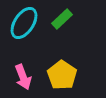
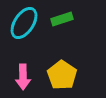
green rectangle: rotated 25 degrees clockwise
pink arrow: rotated 20 degrees clockwise
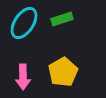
yellow pentagon: moved 1 px right, 3 px up; rotated 8 degrees clockwise
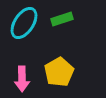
yellow pentagon: moved 4 px left
pink arrow: moved 1 px left, 2 px down
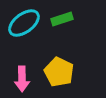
cyan ellipse: rotated 20 degrees clockwise
yellow pentagon: rotated 16 degrees counterclockwise
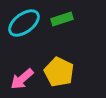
pink arrow: rotated 50 degrees clockwise
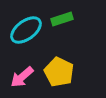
cyan ellipse: moved 2 px right, 7 px down
pink arrow: moved 2 px up
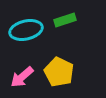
green rectangle: moved 3 px right, 1 px down
cyan ellipse: rotated 24 degrees clockwise
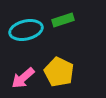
green rectangle: moved 2 px left
pink arrow: moved 1 px right, 1 px down
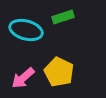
green rectangle: moved 3 px up
cyan ellipse: rotated 28 degrees clockwise
